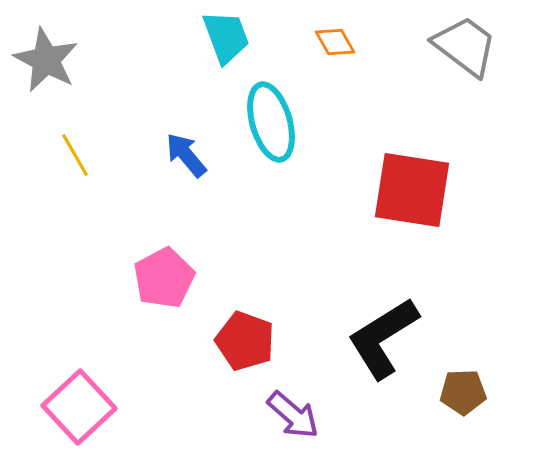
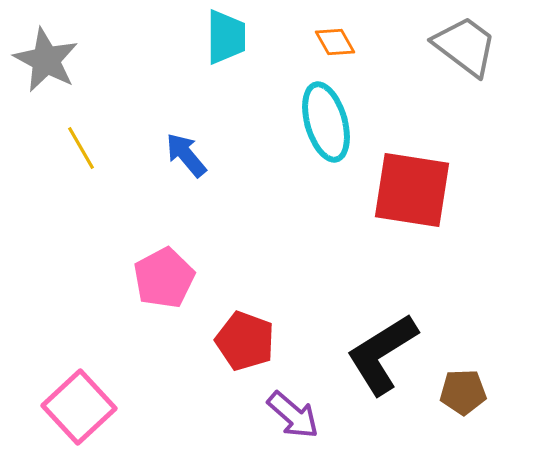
cyan trapezoid: rotated 20 degrees clockwise
cyan ellipse: moved 55 px right
yellow line: moved 6 px right, 7 px up
black L-shape: moved 1 px left, 16 px down
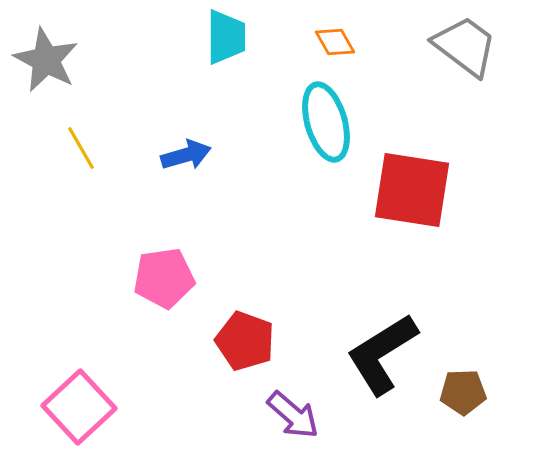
blue arrow: rotated 114 degrees clockwise
pink pentagon: rotated 20 degrees clockwise
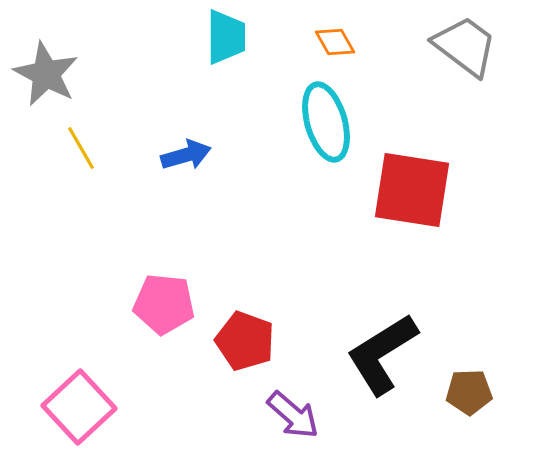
gray star: moved 14 px down
pink pentagon: moved 26 px down; rotated 14 degrees clockwise
brown pentagon: moved 6 px right
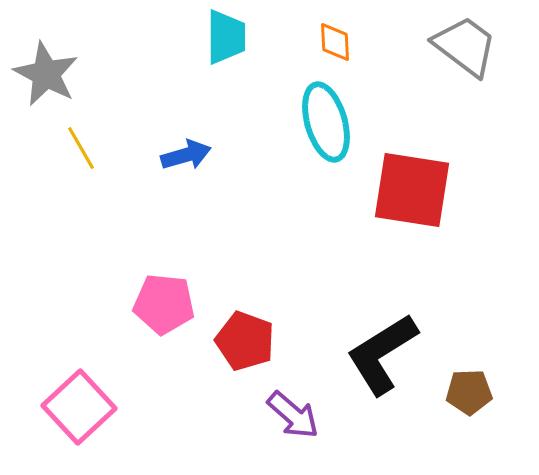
orange diamond: rotated 27 degrees clockwise
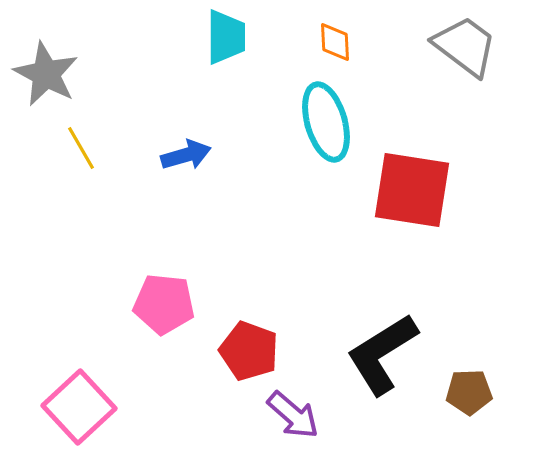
red pentagon: moved 4 px right, 10 px down
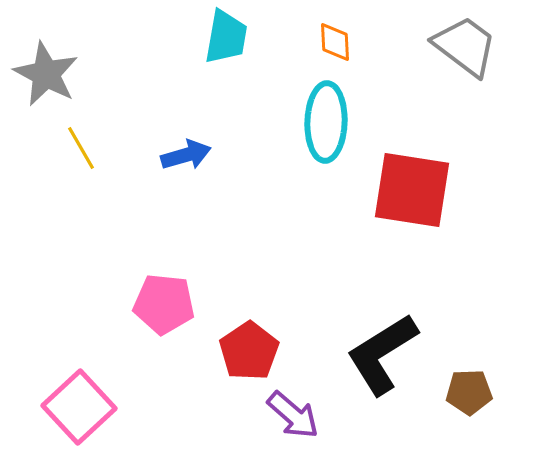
cyan trapezoid: rotated 10 degrees clockwise
cyan ellipse: rotated 18 degrees clockwise
red pentagon: rotated 18 degrees clockwise
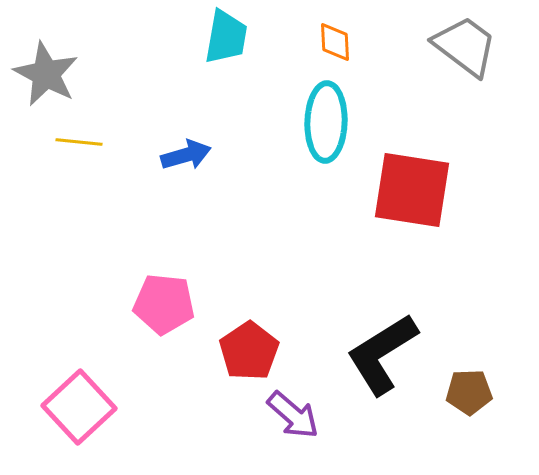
yellow line: moved 2 px left, 6 px up; rotated 54 degrees counterclockwise
